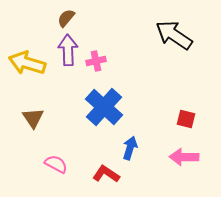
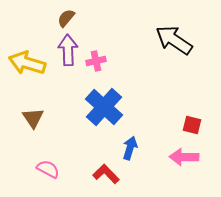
black arrow: moved 5 px down
red square: moved 6 px right, 6 px down
pink semicircle: moved 8 px left, 5 px down
red L-shape: rotated 12 degrees clockwise
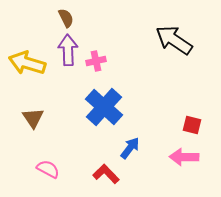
brown semicircle: rotated 114 degrees clockwise
blue arrow: rotated 20 degrees clockwise
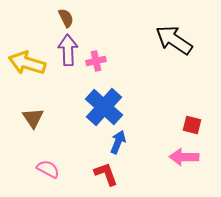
blue arrow: moved 12 px left, 6 px up; rotated 15 degrees counterclockwise
red L-shape: rotated 24 degrees clockwise
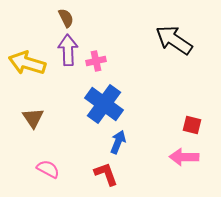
blue cross: moved 3 px up; rotated 6 degrees counterclockwise
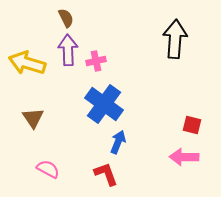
black arrow: moved 1 px right, 1 px up; rotated 60 degrees clockwise
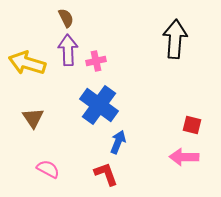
blue cross: moved 5 px left, 1 px down
